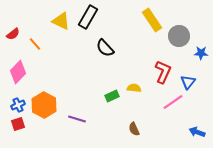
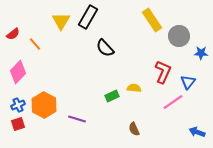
yellow triangle: rotated 36 degrees clockwise
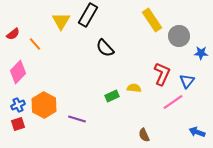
black rectangle: moved 2 px up
red L-shape: moved 1 px left, 2 px down
blue triangle: moved 1 px left, 1 px up
brown semicircle: moved 10 px right, 6 px down
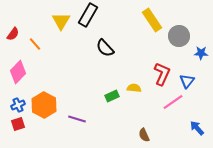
red semicircle: rotated 16 degrees counterclockwise
blue arrow: moved 4 px up; rotated 28 degrees clockwise
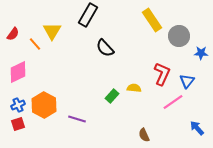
yellow triangle: moved 9 px left, 10 px down
pink diamond: rotated 20 degrees clockwise
green rectangle: rotated 24 degrees counterclockwise
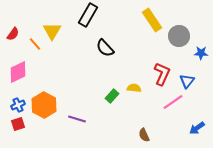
blue arrow: rotated 84 degrees counterclockwise
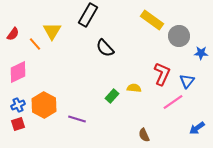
yellow rectangle: rotated 20 degrees counterclockwise
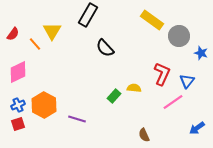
blue star: rotated 16 degrees clockwise
green rectangle: moved 2 px right
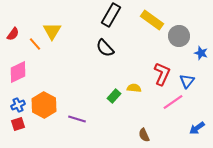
black rectangle: moved 23 px right
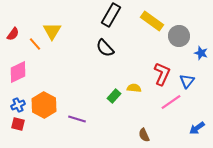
yellow rectangle: moved 1 px down
pink line: moved 2 px left
red square: rotated 32 degrees clockwise
